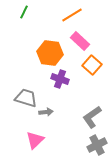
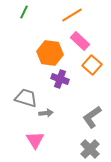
gray arrow: moved 1 px down
pink triangle: rotated 18 degrees counterclockwise
gray cross: moved 7 px left, 4 px down; rotated 18 degrees counterclockwise
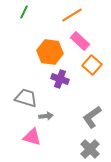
orange hexagon: moved 1 px up
gray arrow: moved 3 px down
pink triangle: moved 3 px left, 3 px up; rotated 42 degrees counterclockwise
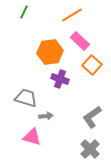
orange hexagon: rotated 15 degrees counterclockwise
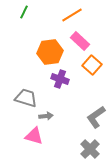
gray L-shape: moved 4 px right
pink triangle: moved 2 px right, 1 px up
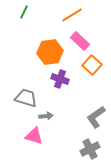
gray cross: rotated 18 degrees clockwise
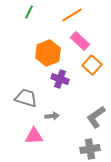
green line: moved 5 px right
orange hexagon: moved 2 px left, 1 px down; rotated 15 degrees counterclockwise
gray arrow: moved 6 px right
pink triangle: rotated 18 degrees counterclockwise
gray cross: rotated 18 degrees clockwise
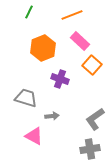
orange line: rotated 10 degrees clockwise
orange hexagon: moved 5 px left, 5 px up
gray L-shape: moved 1 px left, 2 px down
pink triangle: rotated 30 degrees clockwise
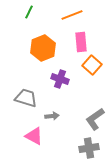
pink rectangle: moved 1 px right, 1 px down; rotated 42 degrees clockwise
gray cross: moved 1 px left, 1 px up
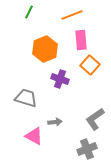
pink rectangle: moved 2 px up
orange hexagon: moved 2 px right, 1 px down
orange square: moved 2 px left
gray arrow: moved 3 px right, 6 px down
gray cross: moved 2 px left, 1 px down; rotated 12 degrees counterclockwise
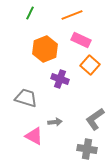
green line: moved 1 px right, 1 px down
pink rectangle: rotated 60 degrees counterclockwise
gray cross: rotated 30 degrees clockwise
